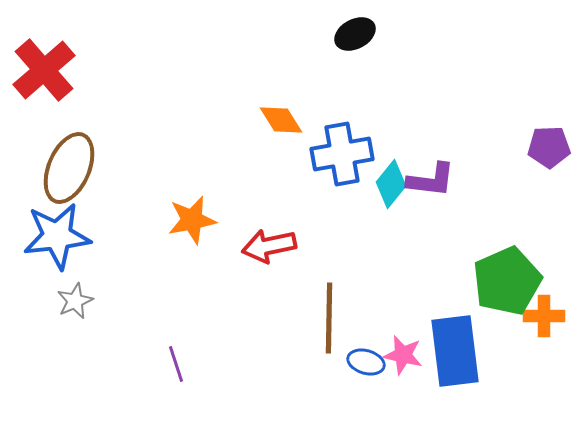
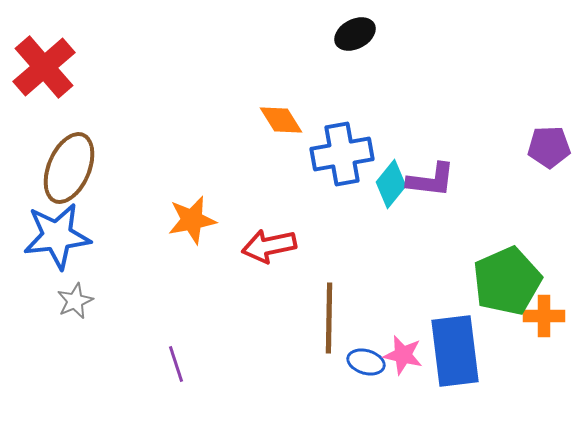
red cross: moved 3 px up
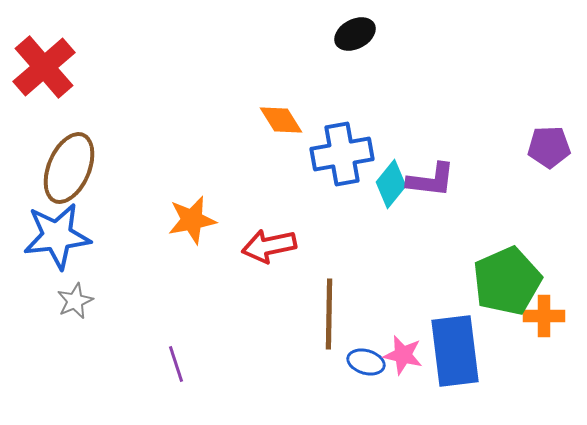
brown line: moved 4 px up
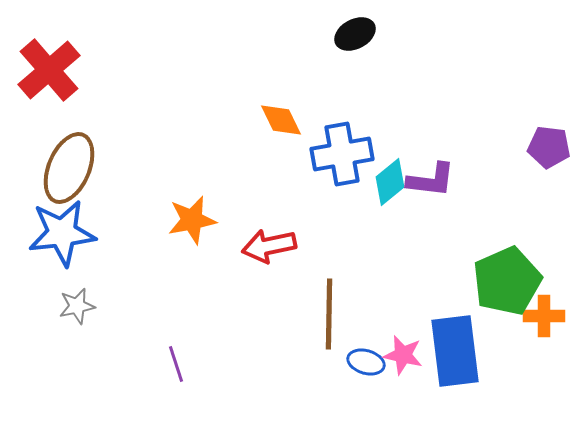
red cross: moved 5 px right, 3 px down
orange diamond: rotated 6 degrees clockwise
purple pentagon: rotated 9 degrees clockwise
cyan diamond: moved 1 px left, 2 px up; rotated 12 degrees clockwise
blue star: moved 5 px right, 3 px up
gray star: moved 2 px right, 5 px down; rotated 12 degrees clockwise
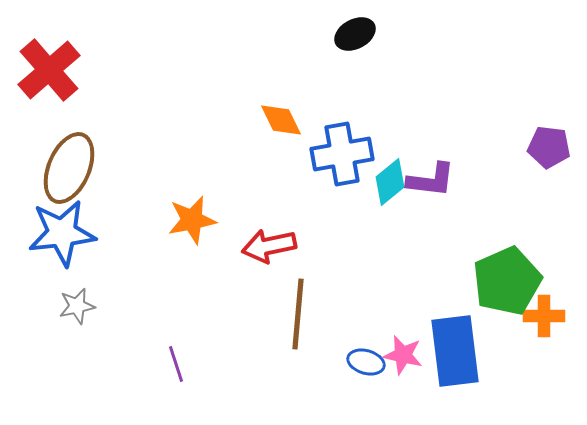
brown line: moved 31 px left; rotated 4 degrees clockwise
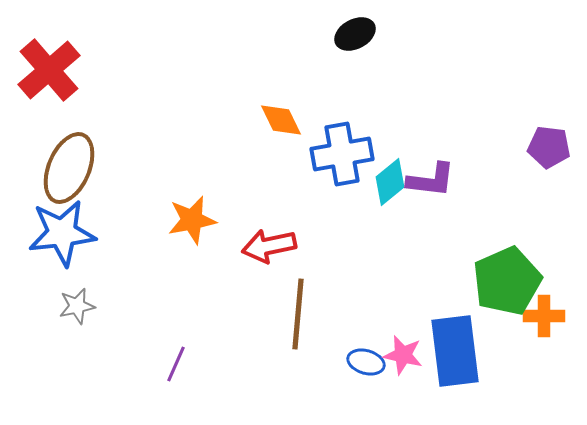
purple line: rotated 42 degrees clockwise
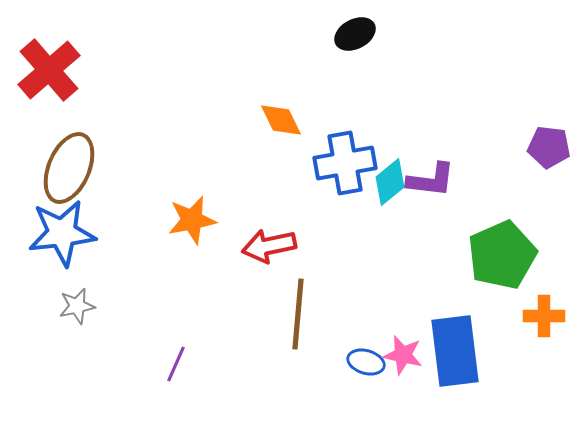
blue cross: moved 3 px right, 9 px down
green pentagon: moved 5 px left, 26 px up
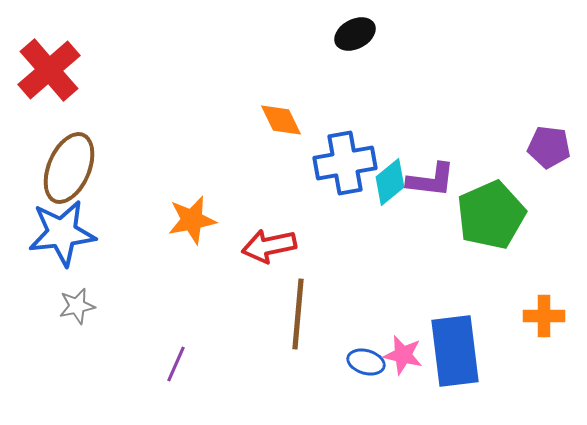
green pentagon: moved 11 px left, 40 px up
